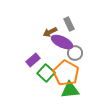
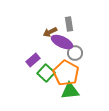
gray rectangle: rotated 16 degrees clockwise
green triangle: moved 1 px down
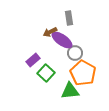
gray rectangle: moved 6 px up
purple ellipse: moved 2 px up; rotated 10 degrees clockwise
orange pentagon: moved 17 px right
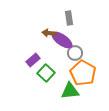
brown arrow: moved 1 px left, 1 px down; rotated 32 degrees clockwise
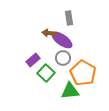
gray circle: moved 12 px left, 5 px down
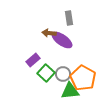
gray circle: moved 16 px down
orange pentagon: moved 5 px down
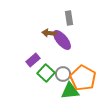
purple ellipse: rotated 15 degrees clockwise
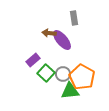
gray rectangle: moved 5 px right
orange pentagon: moved 1 px left, 1 px up
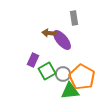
purple rectangle: rotated 24 degrees counterclockwise
green square: moved 1 px right, 2 px up; rotated 18 degrees clockwise
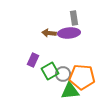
purple ellipse: moved 7 px right, 7 px up; rotated 55 degrees counterclockwise
green square: moved 3 px right
orange pentagon: rotated 25 degrees counterclockwise
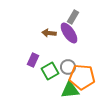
gray rectangle: moved 1 px left, 1 px up; rotated 40 degrees clockwise
purple ellipse: rotated 60 degrees clockwise
gray circle: moved 5 px right, 7 px up
green triangle: moved 1 px up
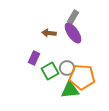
purple ellipse: moved 4 px right
purple rectangle: moved 1 px right, 2 px up
gray circle: moved 1 px left, 1 px down
